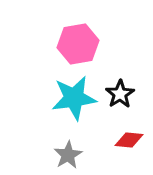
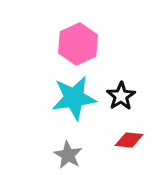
pink hexagon: rotated 15 degrees counterclockwise
black star: moved 1 px right, 2 px down
gray star: rotated 12 degrees counterclockwise
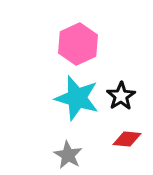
cyan star: moved 3 px right; rotated 24 degrees clockwise
red diamond: moved 2 px left, 1 px up
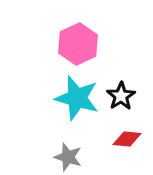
gray star: moved 2 px down; rotated 12 degrees counterclockwise
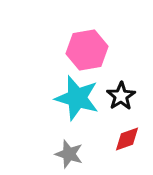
pink hexagon: moved 9 px right, 6 px down; rotated 15 degrees clockwise
red diamond: rotated 24 degrees counterclockwise
gray star: moved 1 px right, 3 px up
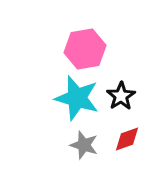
pink hexagon: moved 2 px left, 1 px up
gray star: moved 15 px right, 9 px up
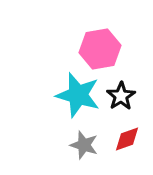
pink hexagon: moved 15 px right
cyan star: moved 1 px right, 3 px up
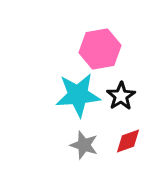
cyan star: rotated 21 degrees counterclockwise
red diamond: moved 1 px right, 2 px down
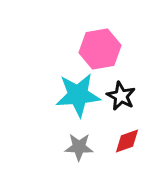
black star: rotated 12 degrees counterclockwise
red diamond: moved 1 px left
gray star: moved 5 px left, 2 px down; rotated 16 degrees counterclockwise
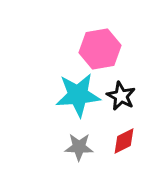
red diamond: moved 3 px left; rotated 8 degrees counterclockwise
